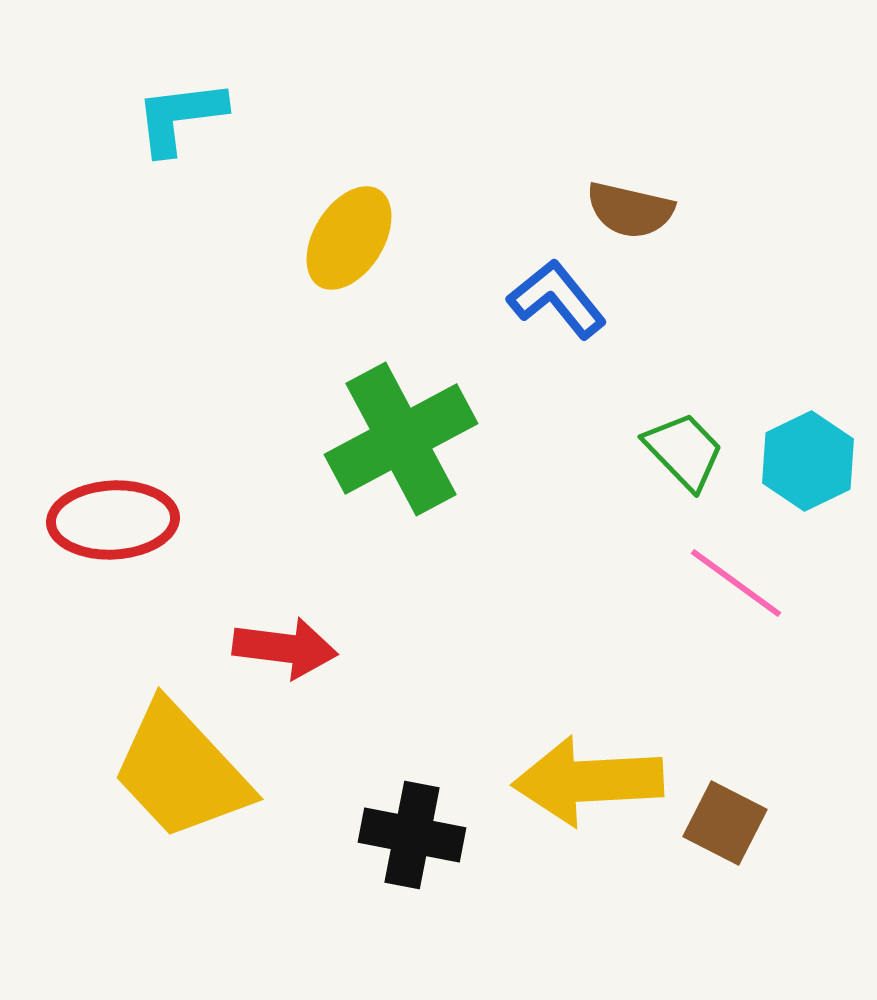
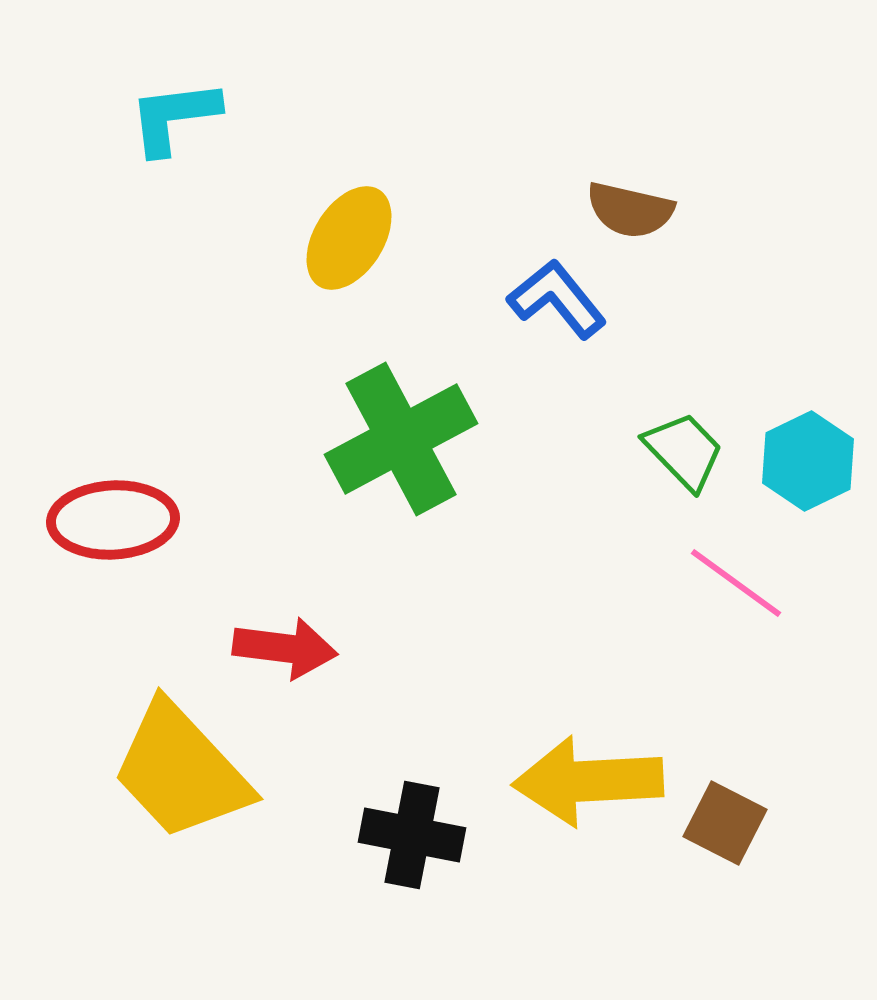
cyan L-shape: moved 6 px left
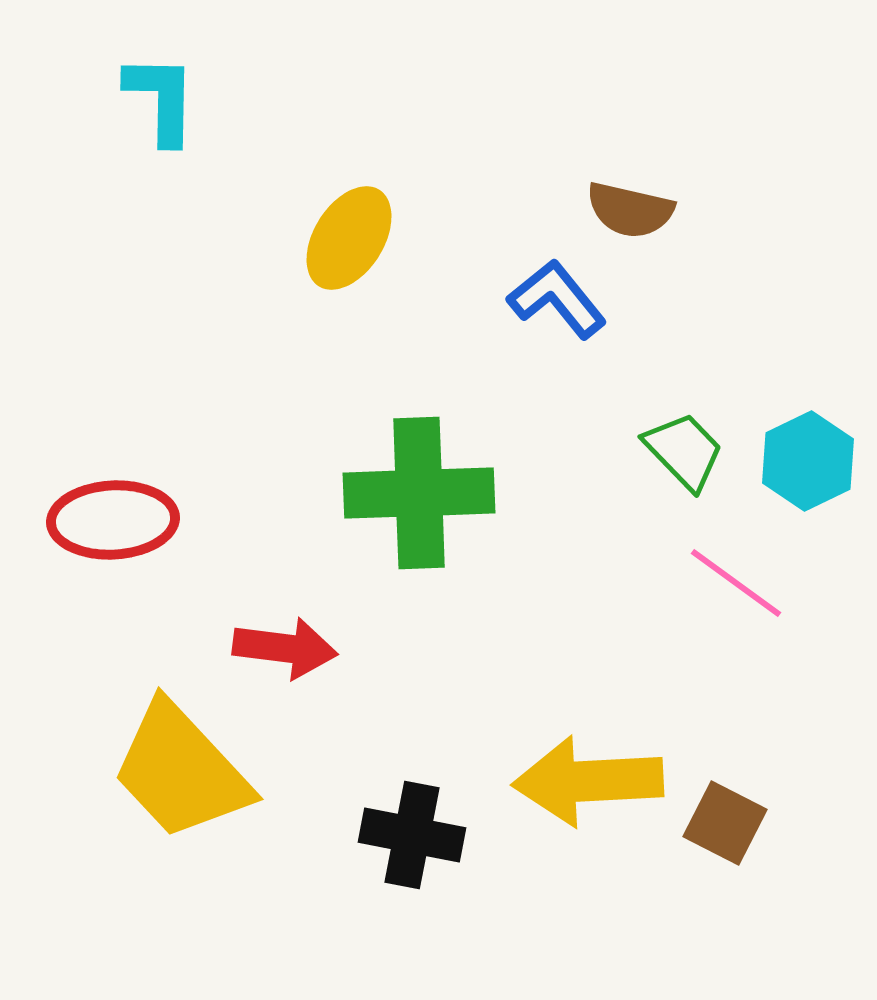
cyan L-shape: moved 13 px left, 18 px up; rotated 98 degrees clockwise
green cross: moved 18 px right, 54 px down; rotated 26 degrees clockwise
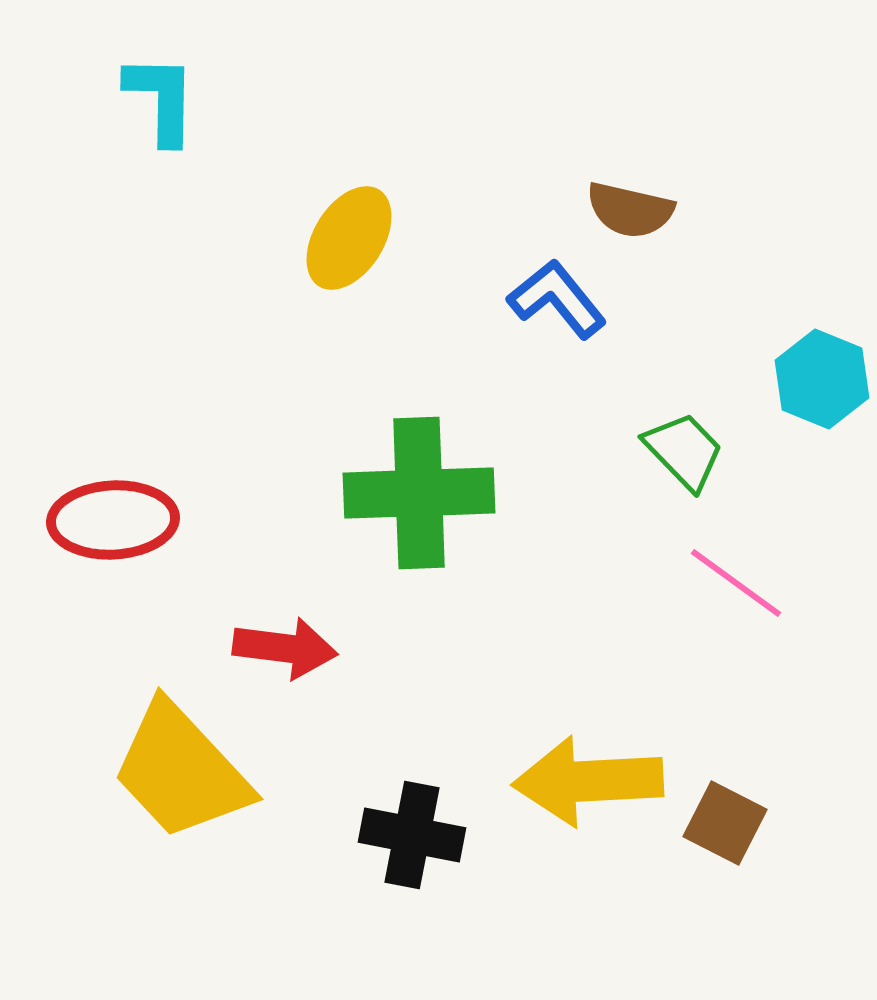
cyan hexagon: moved 14 px right, 82 px up; rotated 12 degrees counterclockwise
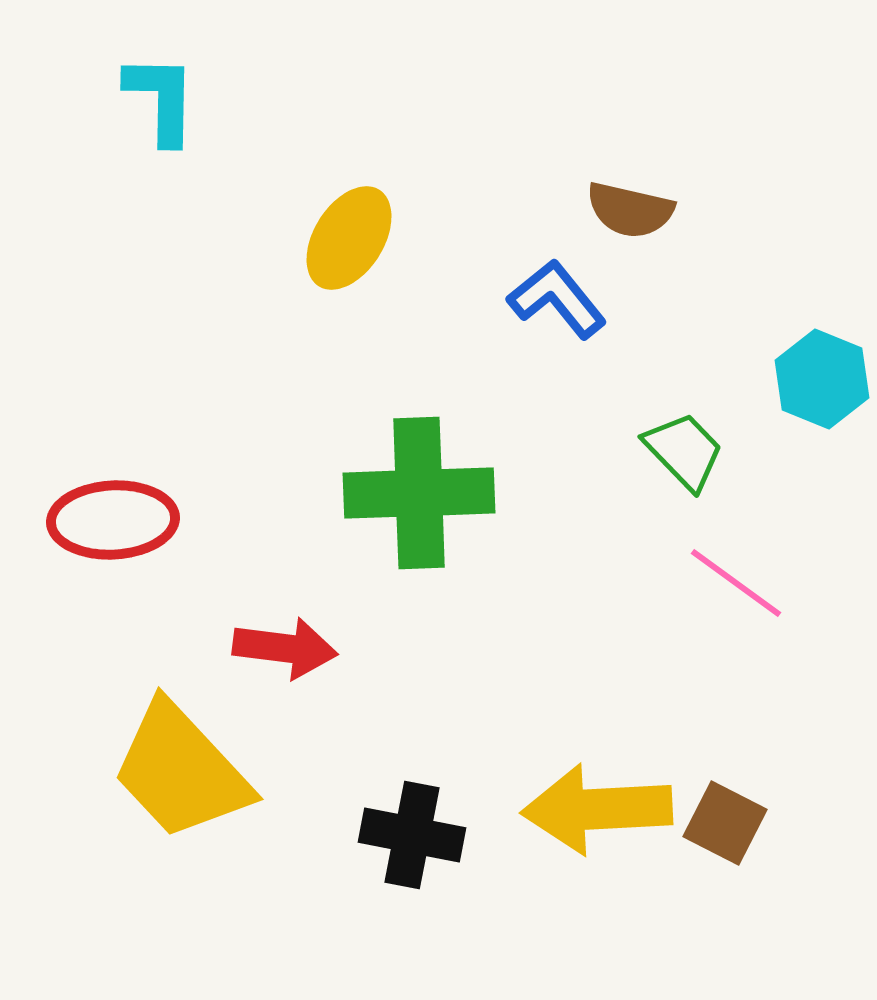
yellow arrow: moved 9 px right, 28 px down
